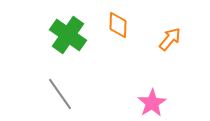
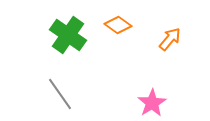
orange diamond: rotated 56 degrees counterclockwise
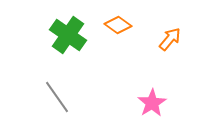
gray line: moved 3 px left, 3 px down
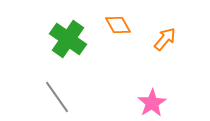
orange diamond: rotated 24 degrees clockwise
green cross: moved 4 px down
orange arrow: moved 5 px left
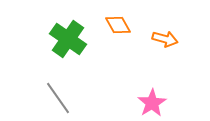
orange arrow: rotated 65 degrees clockwise
gray line: moved 1 px right, 1 px down
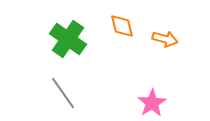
orange diamond: moved 4 px right, 1 px down; rotated 16 degrees clockwise
gray line: moved 5 px right, 5 px up
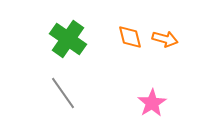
orange diamond: moved 8 px right, 11 px down
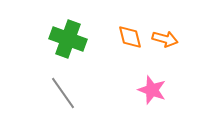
green cross: rotated 15 degrees counterclockwise
pink star: moved 13 px up; rotated 20 degrees counterclockwise
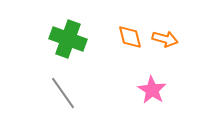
pink star: rotated 12 degrees clockwise
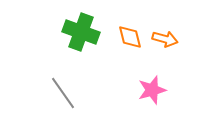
green cross: moved 13 px right, 7 px up
pink star: rotated 24 degrees clockwise
